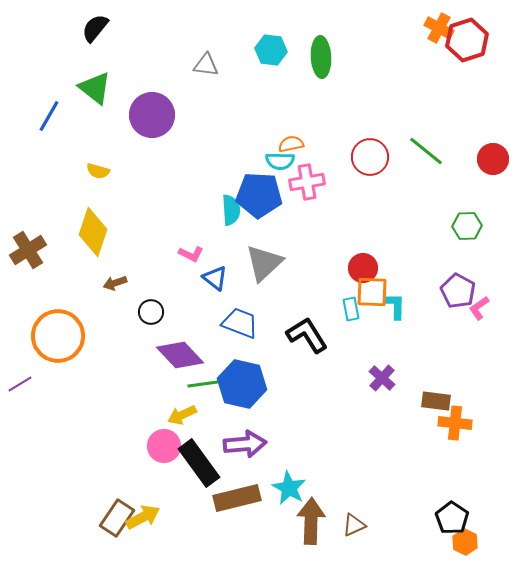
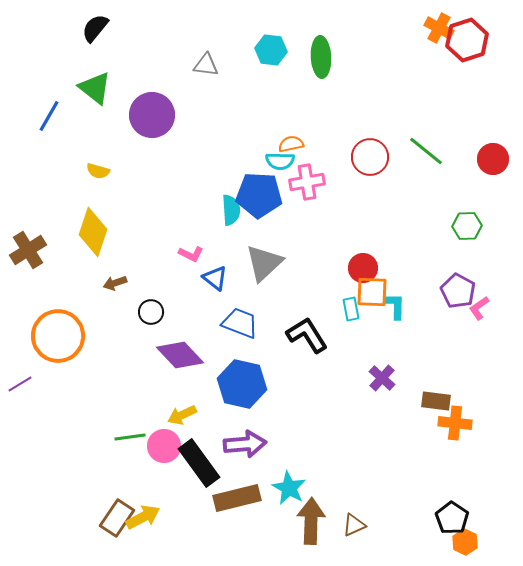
green line at (203, 384): moved 73 px left, 53 px down
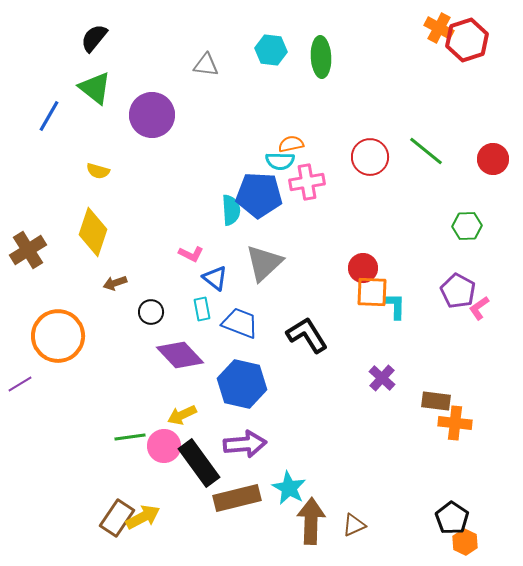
black semicircle at (95, 28): moved 1 px left, 10 px down
cyan rectangle at (351, 309): moved 149 px left
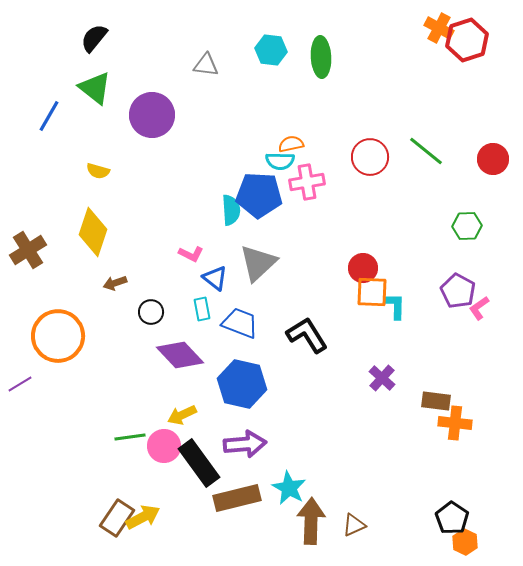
gray triangle at (264, 263): moved 6 px left
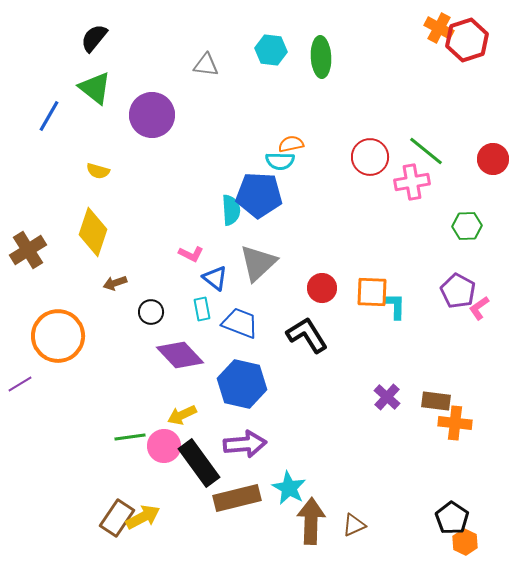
pink cross at (307, 182): moved 105 px right
red circle at (363, 268): moved 41 px left, 20 px down
purple cross at (382, 378): moved 5 px right, 19 px down
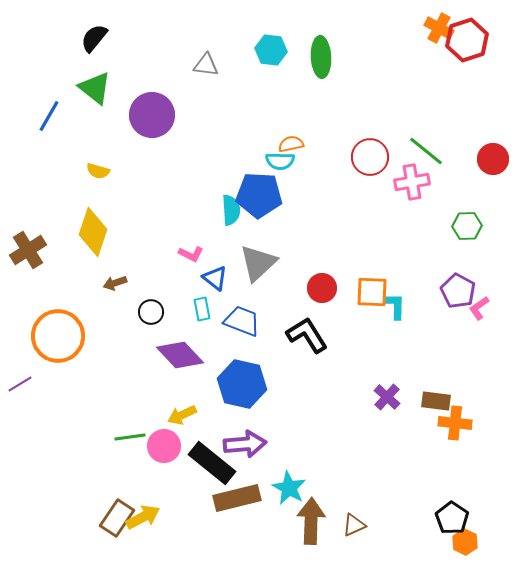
blue trapezoid at (240, 323): moved 2 px right, 2 px up
black rectangle at (199, 463): moved 13 px right; rotated 15 degrees counterclockwise
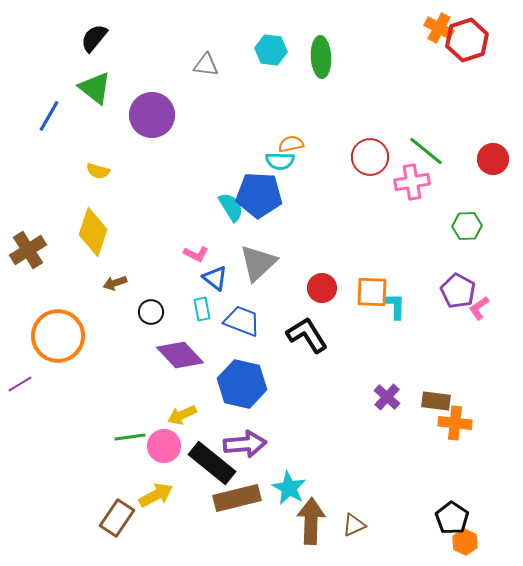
cyan semicircle at (231, 210): moved 3 px up; rotated 28 degrees counterclockwise
pink L-shape at (191, 254): moved 5 px right
yellow arrow at (143, 517): moved 13 px right, 22 px up
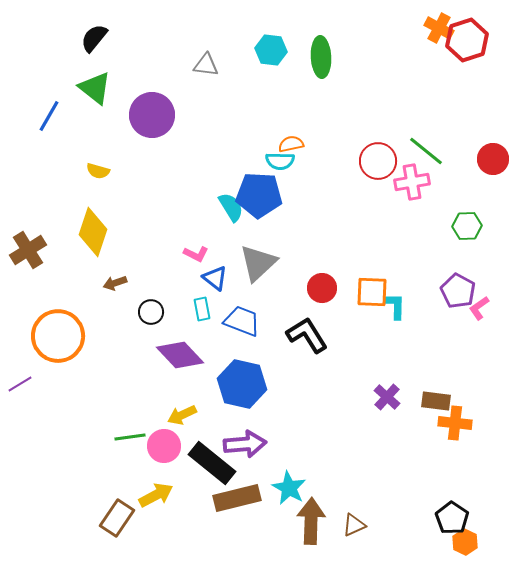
red circle at (370, 157): moved 8 px right, 4 px down
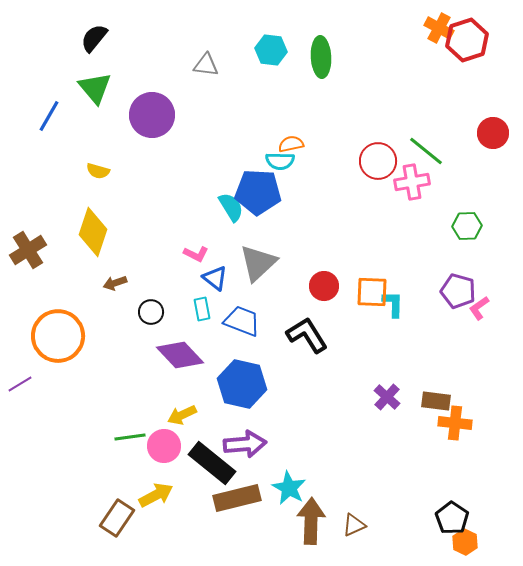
green triangle at (95, 88): rotated 12 degrees clockwise
red circle at (493, 159): moved 26 px up
blue pentagon at (259, 195): moved 1 px left, 3 px up
red circle at (322, 288): moved 2 px right, 2 px up
purple pentagon at (458, 291): rotated 12 degrees counterclockwise
cyan L-shape at (395, 306): moved 2 px left, 2 px up
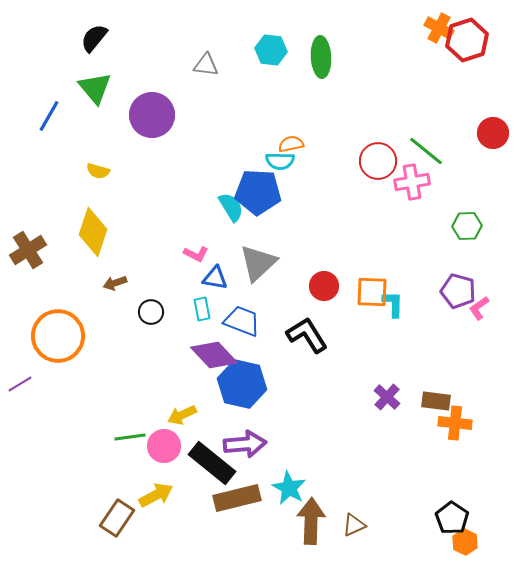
blue triangle at (215, 278): rotated 28 degrees counterclockwise
purple diamond at (180, 355): moved 34 px right
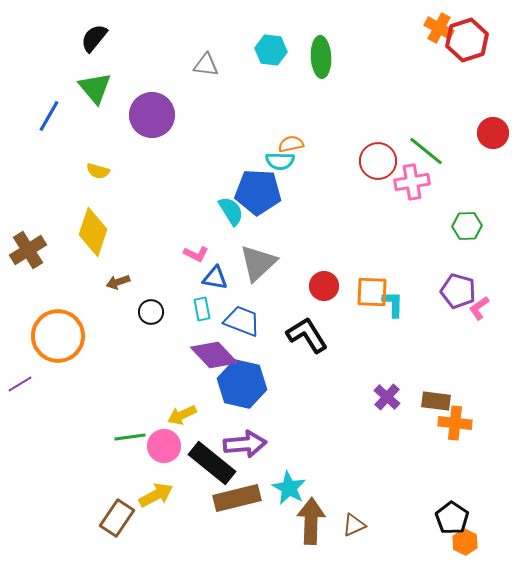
cyan semicircle at (231, 207): moved 4 px down
brown arrow at (115, 283): moved 3 px right, 1 px up
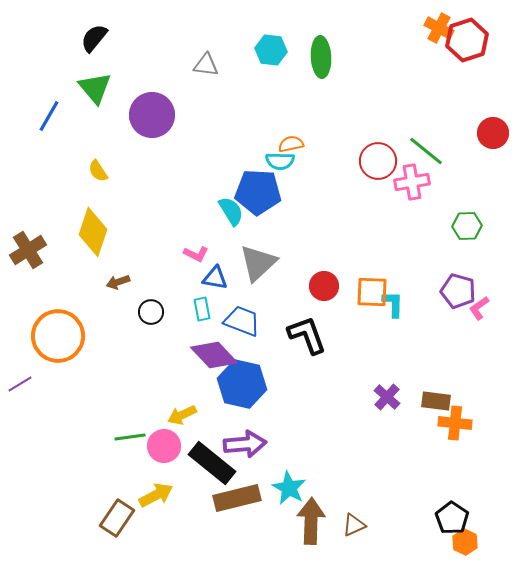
yellow semicircle at (98, 171): rotated 40 degrees clockwise
black L-shape at (307, 335): rotated 12 degrees clockwise
